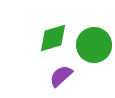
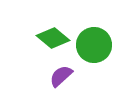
green diamond: rotated 56 degrees clockwise
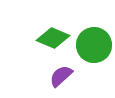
green diamond: rotated 16 degrees counterclockwise
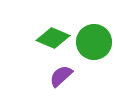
green circle: moved 3 px up
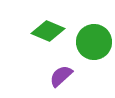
green diamond: moved 5 px left, 7 px up
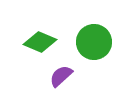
green diamond: moved 8 px left, 11 px down
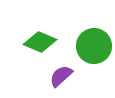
green circle: moved 4 px down
